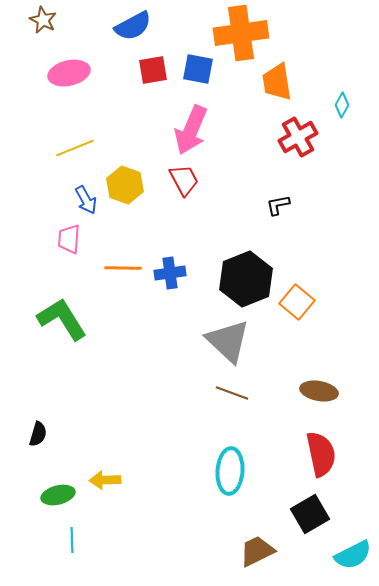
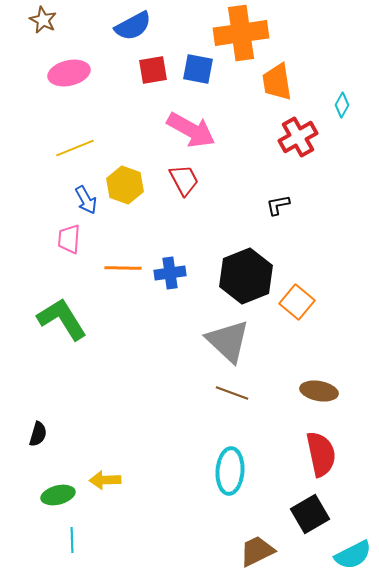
pink arrow: rotated 84 degrees counterclockwise
black hexagon: moved 3 px up
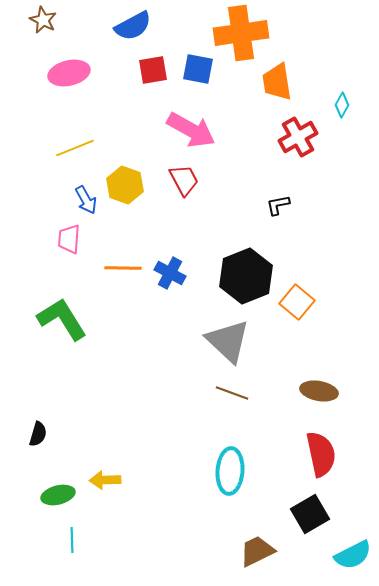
blue cross: rotated 36 degrees clockwise
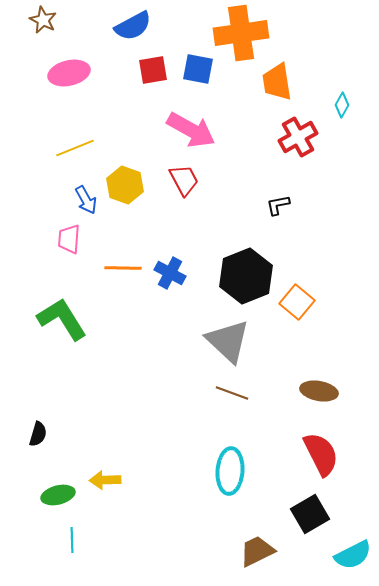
red semicircle: rotated 15 degrees counterclockwise
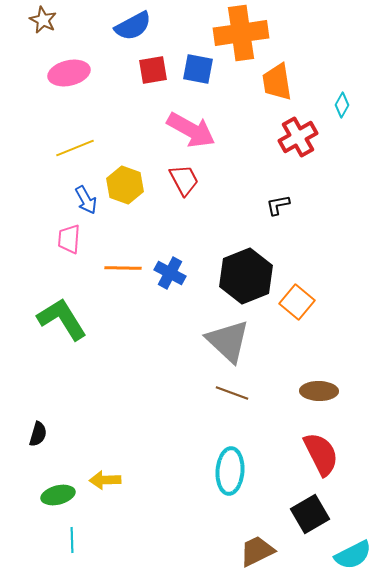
brown ellipse: rotated 9 degrees counterclockwise
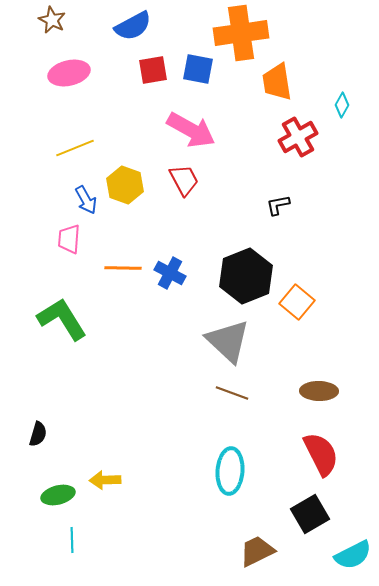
brown star: moved 9 px right
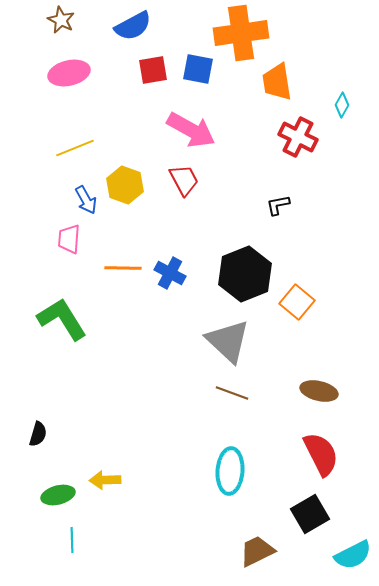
brown star: moved 9 px right
red cross: rotated 33 degrees counterclockwise
black hexagon: moved 1 px left, 2 px up
brown ellipse: rotated 12 degrees clockwise
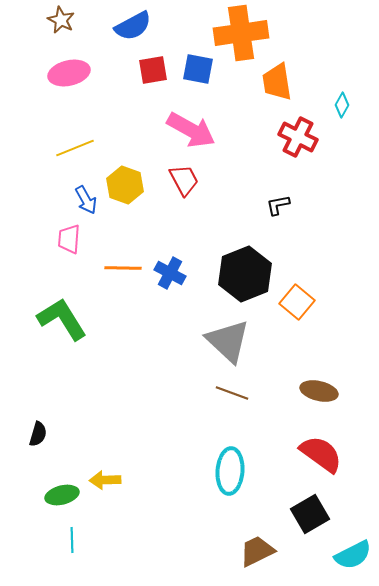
red semicircle: rotated 27 degrees counterclockwise
green ellipse: moved 4 px right
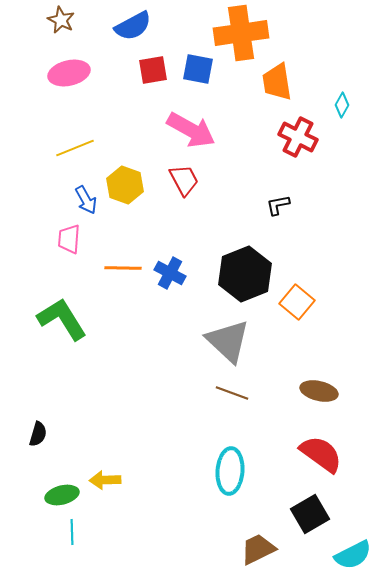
cyan line: moved 8 px up
brown trapezoid: moved 1 px right, 2 px up
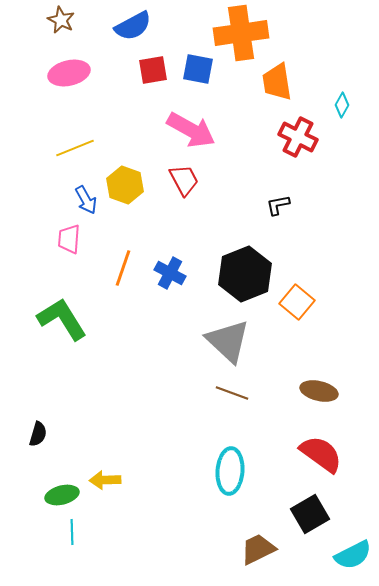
orange line: rotated 72 degrees counterclockwise
